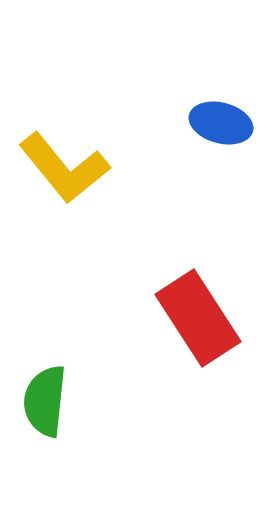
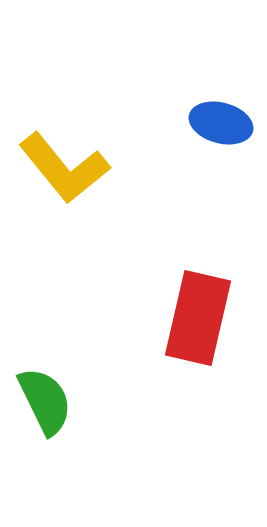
red rectangle: rotated 46 degrees clockwise
green semicircle: rotated 148 degrees clockwise
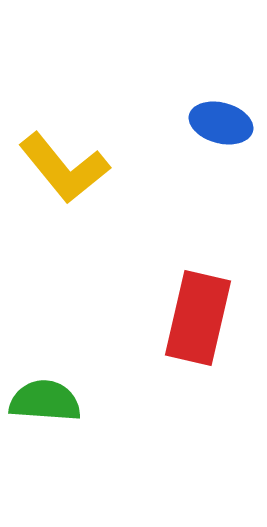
green semicircle: rotated 60 degrees counterclockwise
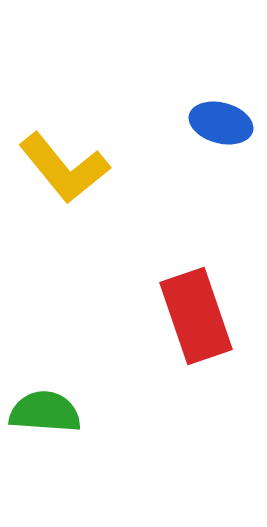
red rectangle: moved 2 px left, 2 px up; rotated 32 degrees counterclockwise
green semicircle: moved 11 px down
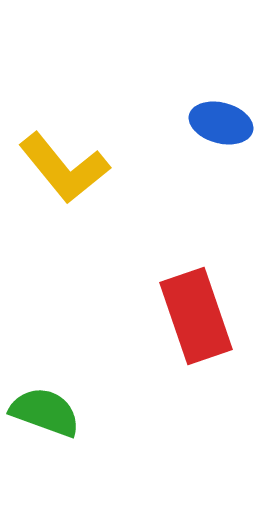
green semicircle: rotated 16 degrees clockwise
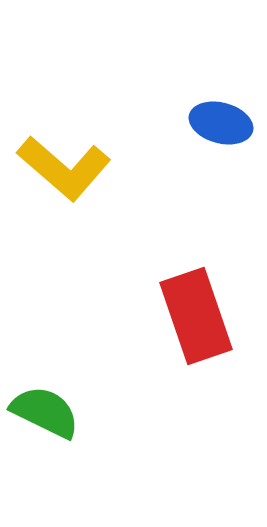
yellow L-shape: rotated 10 degrees counterclockwise
green semicircle: rotated 6 degrees clockwise
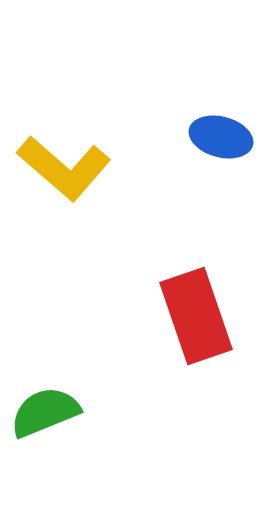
blue ellipse: moved 14 px down
green semicircle: rotated 48 degrees counterclockwise
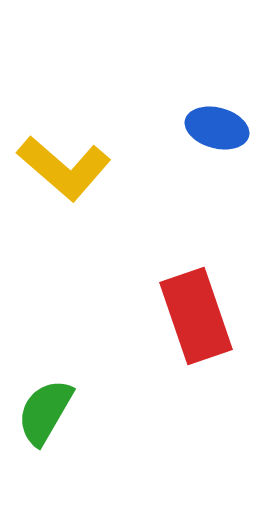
blue ellipse: moved 4 px left, 9 px up
green semicircle: rotated 38 degrees counterclockwise
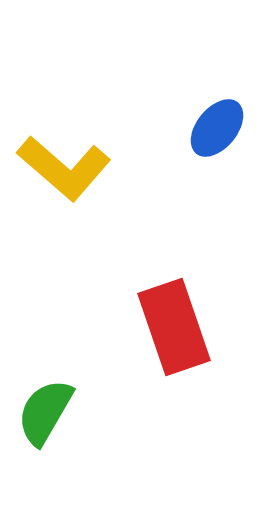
blue ellipse: rotated 66 degrees counterclockwise
red rectangle: moved 22 px left, 11 px down
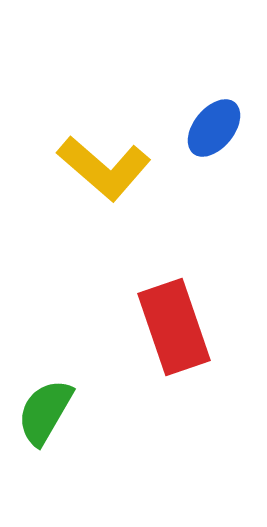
blue ellipse: moved 3 px left
yellow L-shape: moved 40 px right
